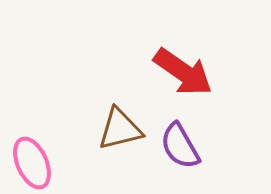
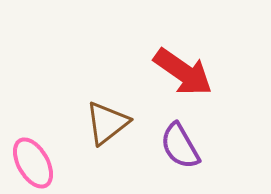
brown triangle: moved 13 px left, 6 px up; rotated 24 degrees counterclockwise
pink ellipse: moved 1 px right; rotated 6 degrees counterclockwise
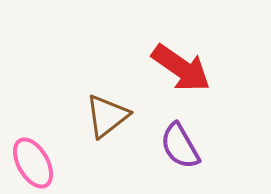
red arrow: moved 2 px left, 4 px up
brown triangle: moved 7 px up
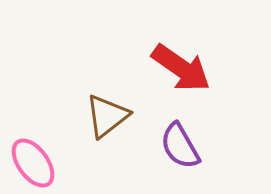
pink ellipse: rotated 6 degrees counterclockwise
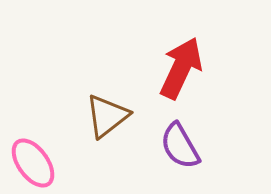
red arrow: rotated 100 degrees counterclockwise
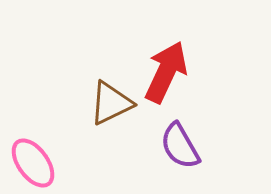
red arrow: moved 15 px left, 4 px down
brown triangle: moved 4 px right, 13 px up; rotated 12 degrees clockwise
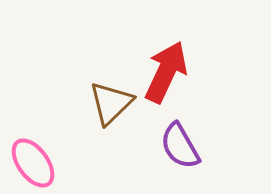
brown triangle: rotated 18 degrees counterclockwise
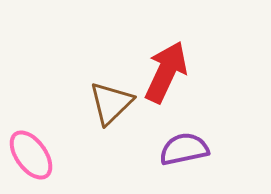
purple semicircle: moved 4 px right, 3 px down; rotated 108 degrees clockwise
pink ellipse: moved 2 px left, 8 px up
